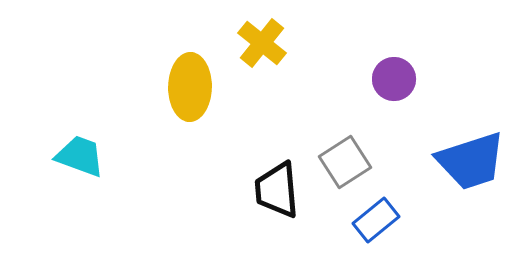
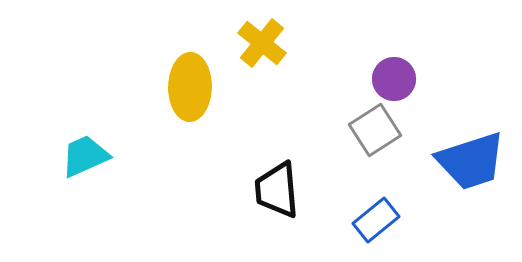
cyan trapezoid: moved 5 px right; rotated 44 degrees counterclockwise
gray square: moved 30 px right, 32 px up
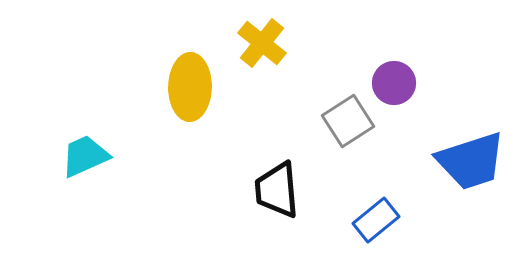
purple circle: moved 4 px down
gray square: moved 27 px left, 9 px up
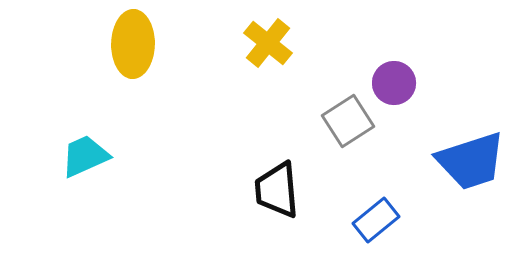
yellow cross: moved 6 px right
yellow ellipse: moved 57 px left, 43 px up
